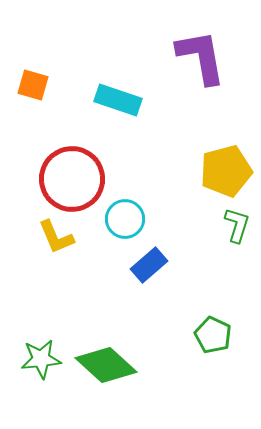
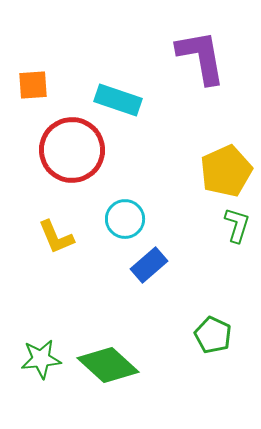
orange square: rotated 20 degrees counterclockwise
yellow pentagon: rotated 9 degrees counterclockwise
red circle: moved 29 px up
green diamond: moved 2 px right
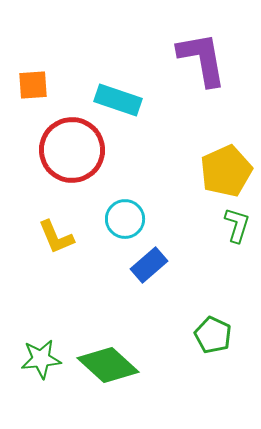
purple L-shape: moved 1 px right, 2 px down
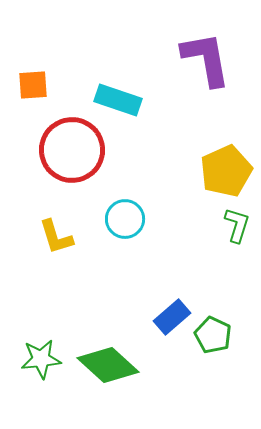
purple L-shape: moved 4 px right
yellow L-shape: rotated 6 degrees clockwise
blue rectangle: moved 23 px right, 52 px down
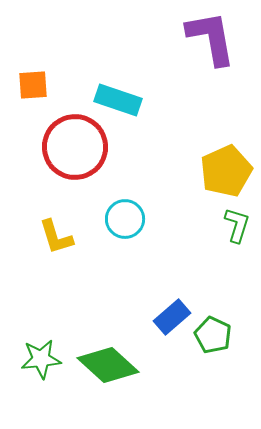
purple L-shape: moved 5 px right, 21 px up
red circle: moved 3 px right, 3 px up
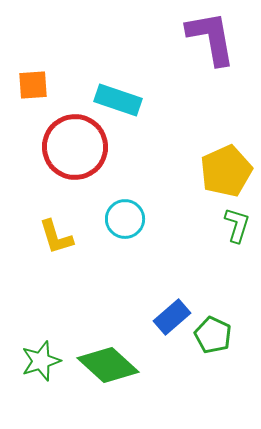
green star: moved 2 px down; rotated 12 degrees counterclockwise
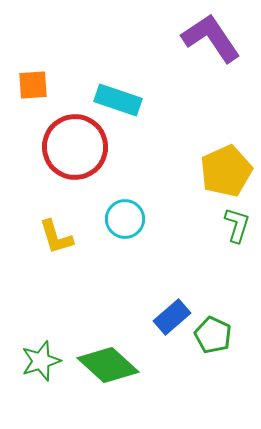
purple L-shape: rotated 24 degrees counterclockwise
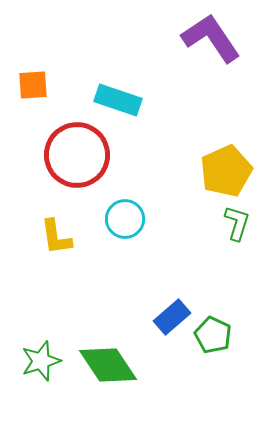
red circle: moved 2 px right, 8 px down
green L-shape: moved 2 px up
yellow L-shape: rotated 9 degrees clockwise
green diamond: rotated 14 degrees clockwise
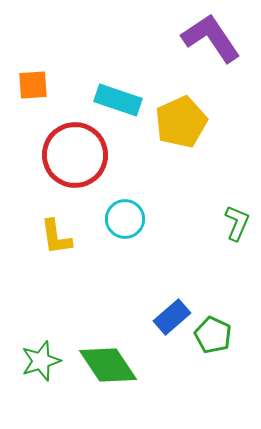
red circle: moved 2 px left
yellow pentagon: moved 45 px left, 49 px up
green L-shape: rotated 6 degrees clockwise
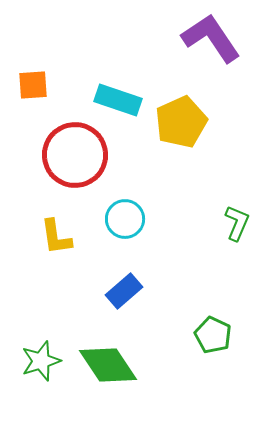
blue rectangle: moved 48 px left, 26 px up
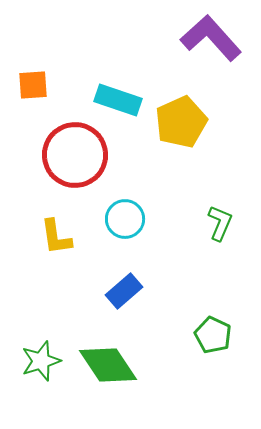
purple L-shape: rotated 8 degrees counterclockwise
green L-shape: moved 17 px left
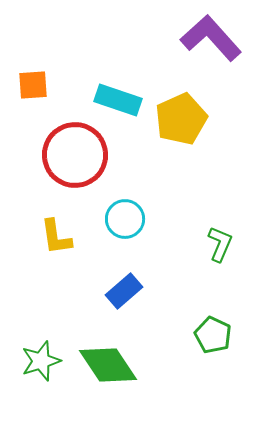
yellow pentagon: moved 3 px up
green L-shape: moved 21 px down
